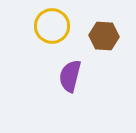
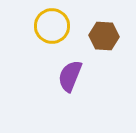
purple semicircle: rotated 8 degrees clockwise
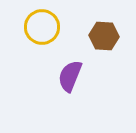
yellow circle: moved 10 px left, 1 px down
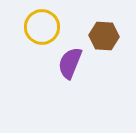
purple semicircle: moved 13 px up
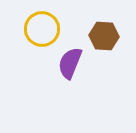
yellow circle: moved 2 px down
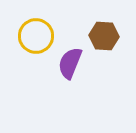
yellow circle: moved 6 px left, 7 px down
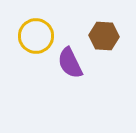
purple semicircle: rotated 48 degrees counterclockwise
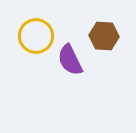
purple semicircle: moved 3 px up
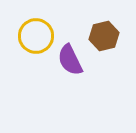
brown hexagon: rotated 16 degrees counterclockwise
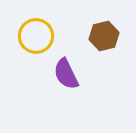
purple semicircle: moved 4 px left, 14 px down
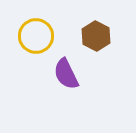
brown hexagon: moved 8 px left; rotated 20 degrees counterclockwise
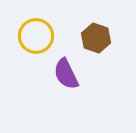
brown hexagon: moved 2 px down; rotated 8 degrees counterclockwise
